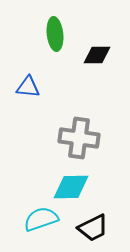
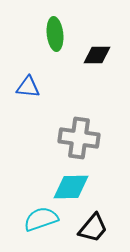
black trapezoid: rotated 24 degrees counterclockwise
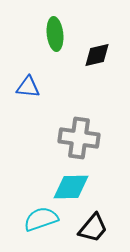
black diamond: rotated 12 degrees counterclockwise
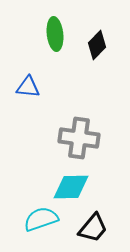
black diamond: moved 10 px up; rotated 32 degrees counterclockwise
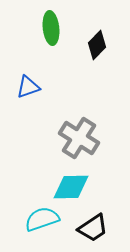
green ellipse: moved 4 px left, 6 px up
blue triangle: rotated 25 degrees counterclockwise
gray cross: rotated 24 degrees clockwise
cyan semicircle: moved 1 px right
black trapezoid: rotated 16 degrees clockwise
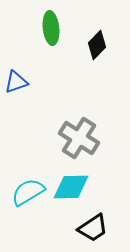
blue triangle: moved 12 px left, 5 px up
cyan semicircle: moved 14 px left, 27 px up; rotated 12 degrees counterclockwise
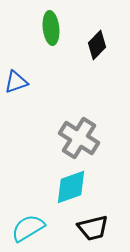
cyan diamond: rotated 18 degrees counterclockwise
cyan semicircle: moved 36 px down
black trapezoid: rotated 20 degrees clockwise
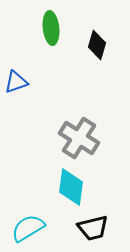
black diamond: rotated 28 degrees counterclockwise
cyan diamond: rotated 63 degrees counterclockwise
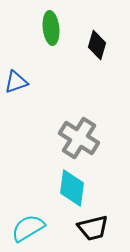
cyan diamond: moved 1 px right, 1 px down
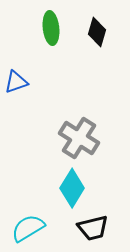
black diamond: moved 13 px up
cyan diamond: rotated 24 degrees clockwise
